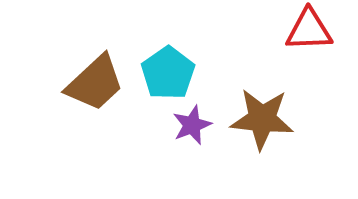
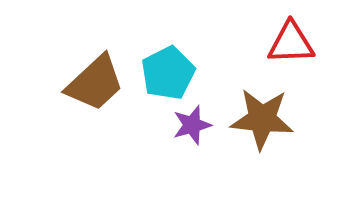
red triangle: moved 18 px left, 13 px down
cyan pentagon: rotated 8 degrees clockwise
purple star: rotated 6 degrees clockwise
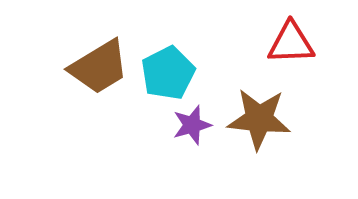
brown trapezoid: moved 4 px right, 16 px up; rotated 12 degrees clockwise
brown star: moved 3 px left
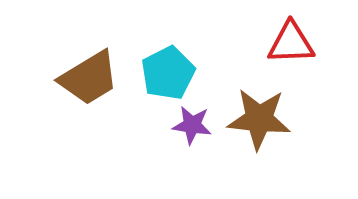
brown trapezoid: moved 10 px left, 11 px down
purple star: rotated 24 degrees clockwise
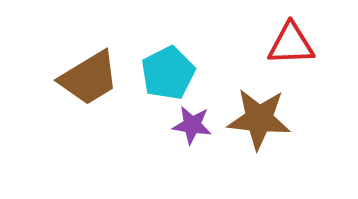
red triangle: moved 1 px down
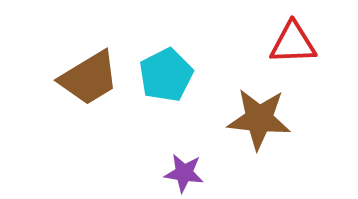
red triangle: moved 2 px right, 1 px up
cyan pentagon: moved 2 px left, 2 px down
purple star: moved 8 px left, 48 px down
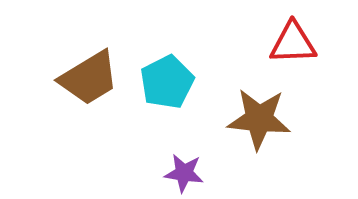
cyan pentagon: moved 1 px right, 7 px down
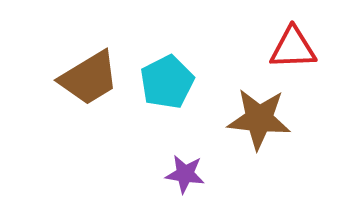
red triangle: moved 5 px down
purple star: moved 1 px right, 1 px down
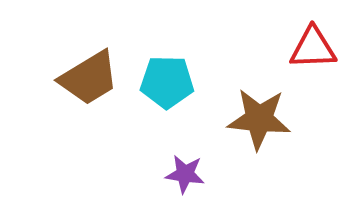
red triangle: moved 20 px right
cyan pentagon: rotated 28 degrees clockwise
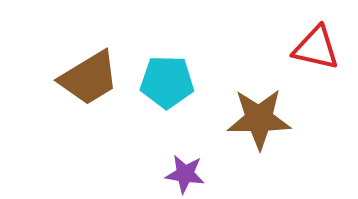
red triangle: moved 3 px right; rotated 15 degrees clockwise
brown star: rotated 6 degrees counterclockwise
